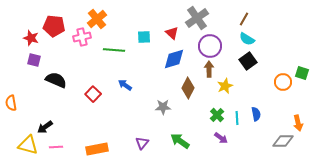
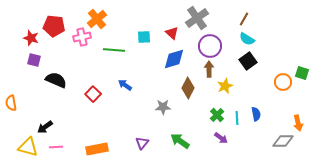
yellow triangle: moved 2 px down
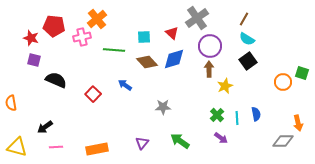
brown diamond: moved 41 px left, 26 px up; rotated 70 degrees counterclockwise
yellow triangle: moved 11 px left
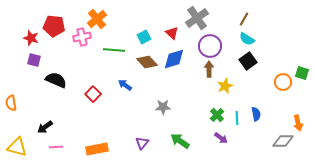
cyan square: rotated 24 degrees counterclockwise
